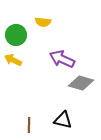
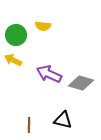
yellow semicircle: moved 4 px down
purple arrow: moved 13 px left, 15 px down
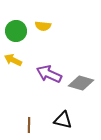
green circle: moved 4 px up
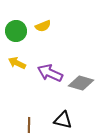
yellow semicircle: rotated 28 degrees counterclockwise
yellow arrow: moved 4 px right, 3 px down
purple arrow: moved 1 px right, 1 px up
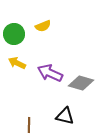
green circle: moved 2 px left, 3 px down
black triangle: moved 2 px right, 4 px up
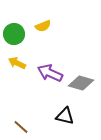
brown line: moved 8 px left, 2 px down; rotated 49 degrees counterclockwise
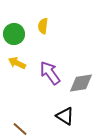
yellow semicircle: rotated 119 degrees clockwise
purple arrow: rotated 30 degrees clockwise
gray diamond: rotated 25 degrees counterclockwise
black triangle: rotated 18 degrees clockwise
brown line: moved 1 px left, 2 px down
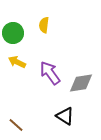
yellow semicircle: moved 1 px right, 1 px up
green circle: moved 1 px left, 1 px up
yellow arrow: moved 1 px up
brown line: moved 4 px left, 4 px up
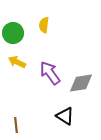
brown line: rotated 42 degrees clockwise
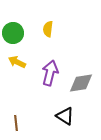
yellow semicircle: moved 4 px right, 4 px down
purple arrow: rotated 50 degrees clockwise
brown line: moved 2 px up
